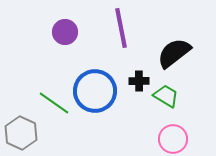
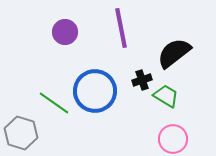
black cross: moved 3 px right, 1 px up; rotated 18 degrees counterclockwise
gray hexagon: rotated 8 degrees counterclockwise
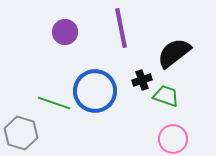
green trapezoid: rotated 12 degrees counterclockwise
green line: rotated 16 degrees counterclockwise
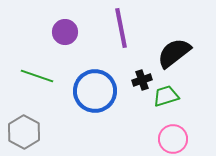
green trapezoid: rotated 36 degrees counterclockwise
green line: moved 17 px left, 27 px up
gray hexagon: moved 3 px right, 1 px up; rotated 12 degrees clockwise
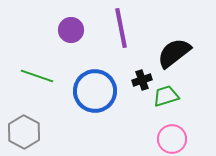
purple circle: moved 6 px right, 2 px up
pink circle: moved 1 px left
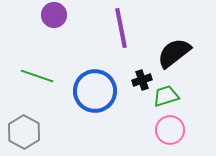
purple circle: moved 17 px left, 15 px up
pink circle: moved 2 px left, 9 px up
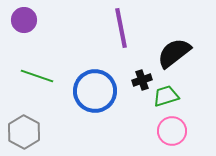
purple circle: moved 30 px left, 5 px down
pink circle: moved 2 px right, 1 px down
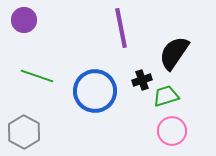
black semicircle: rotated 18 degrees counterclockwise
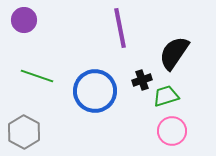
purple line: moved 1 px left
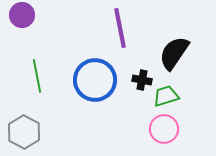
purple circle: moved 2 px left, 5 px up
green line: rotated 60 degrees clockwise
black cross: rotated 30 degrees clockwise
blue circle: moved 11 px up
pink circle: moved 8 px left, 2 px up
